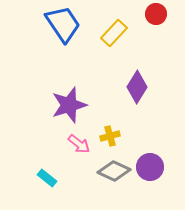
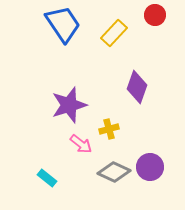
red circle: moved 1 px left, 1 px down
purple diamond: rotated 12 degrees counterclockwise
yellow cross: moved 1 px left, 7 px up
pink arrow: moved 2 px right
gray diamond: moved 1 px down
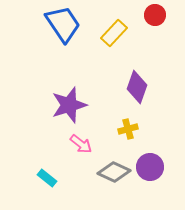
yellow cross: moved 19 px right
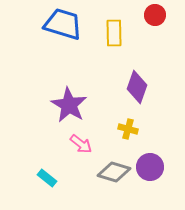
blue trapezoid: rotated 39 degrees counterclockwise
yellow rectangle: rotated 44 degrees counterclockwise
purple star: rotated 24 degrees counterclockwise
yellow cross: rotated 30 degrees clockwise
gray diamond: rotated 8 degrees counterclockwise
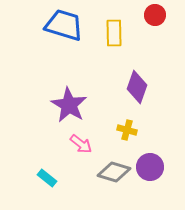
blue trapezoid: moved 1 px right, 1 px down
yellow cross: moved 1 px left, 1 px down
